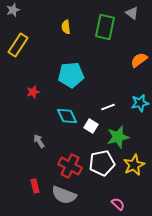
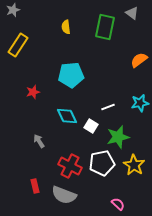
yellow star: rotated 15 degrees counterclockwise
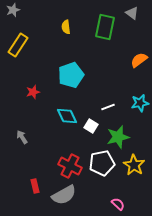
cyan pentagon: rotated 15 degrees counterclockwise
gray arrow: moved 17 px left, 4 px up
gray semicircle: rotated 50 degrees counterclockwise
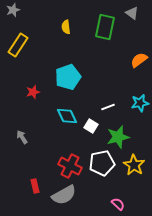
cyan pentagon: moved 3 px left, 2 px down
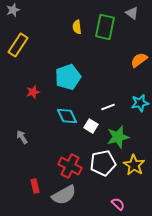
yellow semicircle: moved 11 px right
white pentagon: moved 1 px right
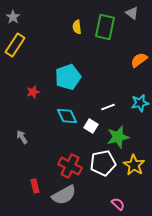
gray star: moved 7 px down; rotated 16 degrees counterclockwise
yellow rectangle: moved 3 px left
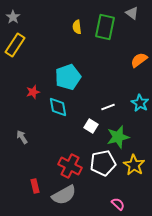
cyan star: rotated 30 degrees counterclockwise
cyan diamond: moved 9 px left, 9 px up; rotated 15 degrees clockwise
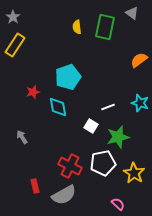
cyan star: rotated 12 degrees counterclockwise
yellow star: moved 8 px down
